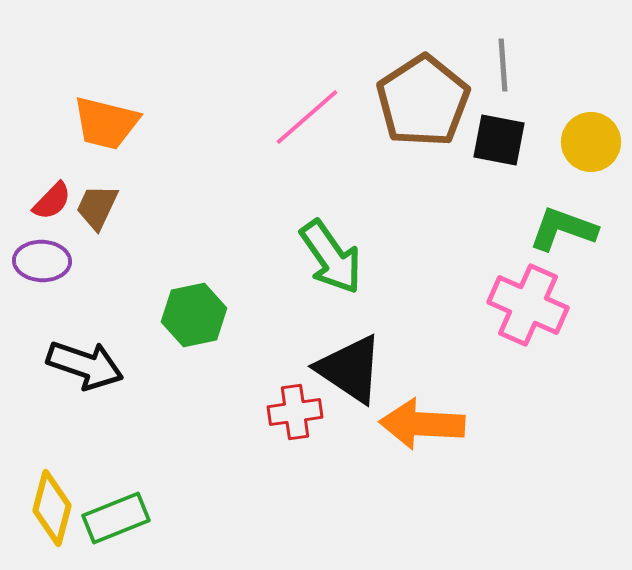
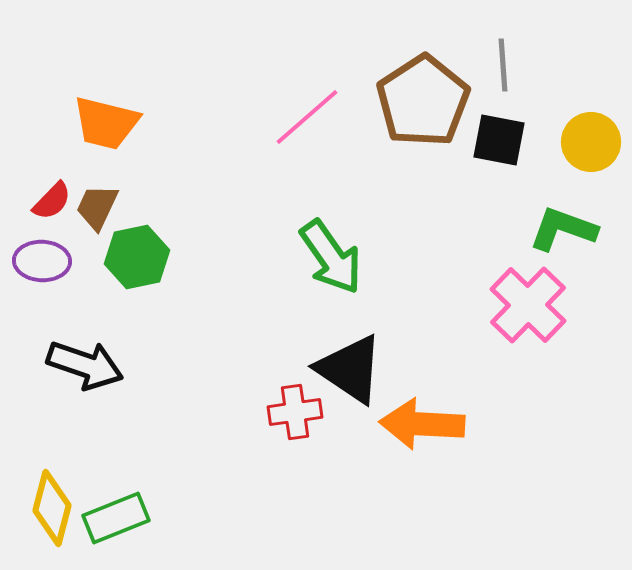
pink cross: rotated 20 degrees clockwise
green hexagon: moved 57 px left, 58 px up
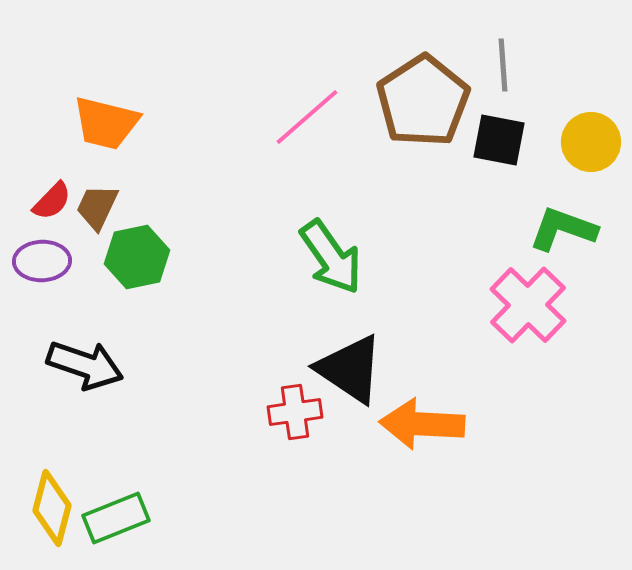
purple ellipse: rotated 4 degrees counterclockwise
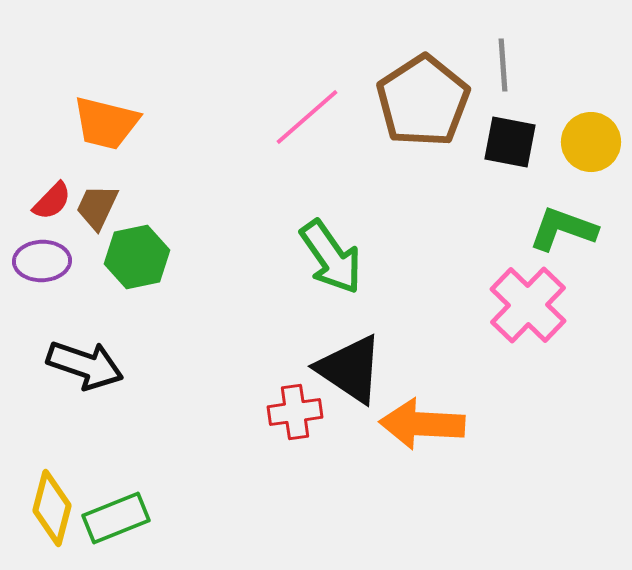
black square: moved 11 px right, 2 px down
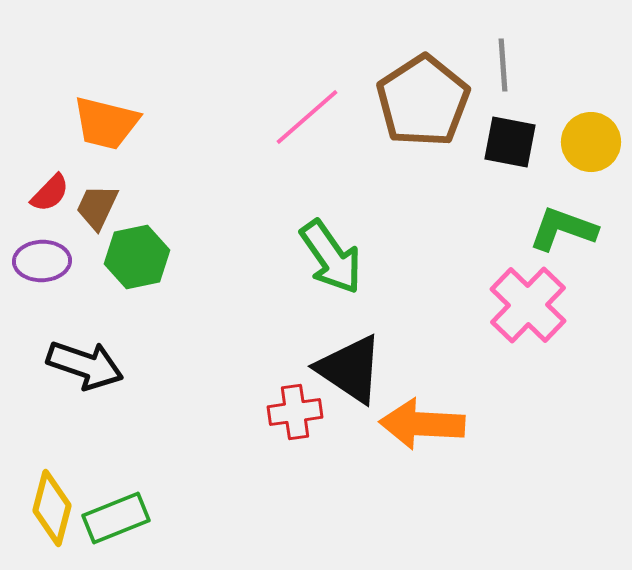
red semicircle: moved 2 px left, 8 px up
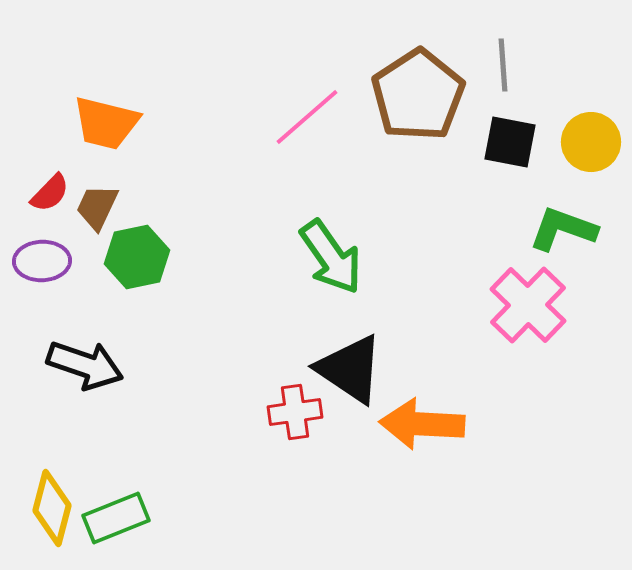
brown pentagon: moved 5 px left, 6 px up
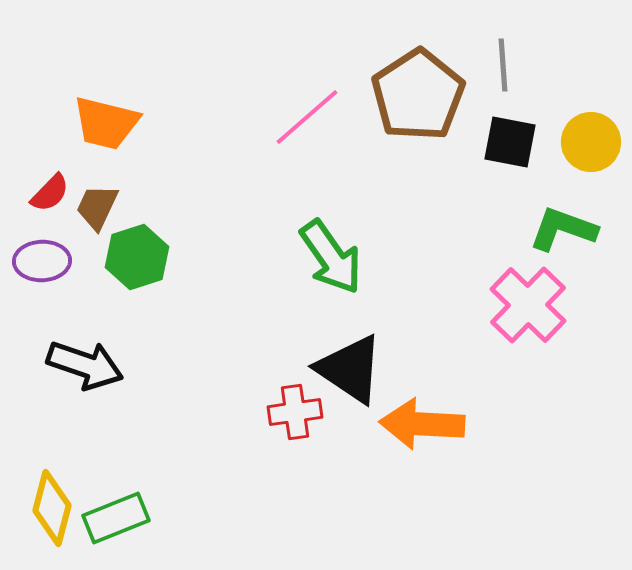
green hexagon: rotated 6 degrees counterclockwise
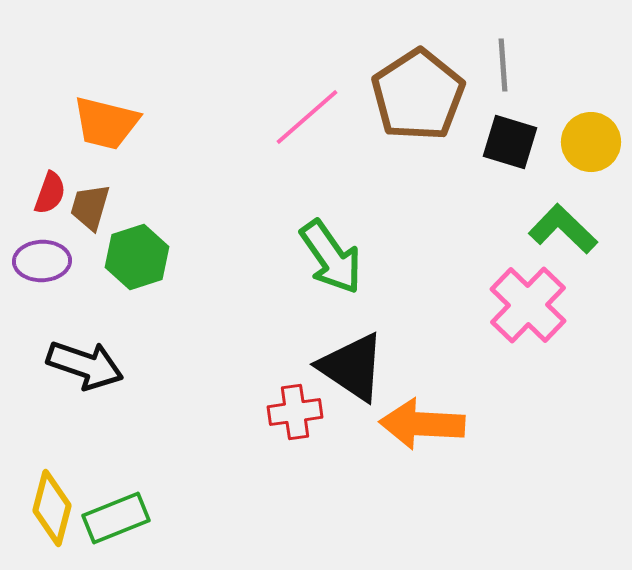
black square: rotated 6 degrees clockwise
red semicircle: rotated 24 degrees counterclockwise
brown trapezoid: moved 7 px left; rotated 9 degrees counterclockwise
green L-shape: rotated 24 degrees clockwise
black triangle: moved 2 px right, 2 px up
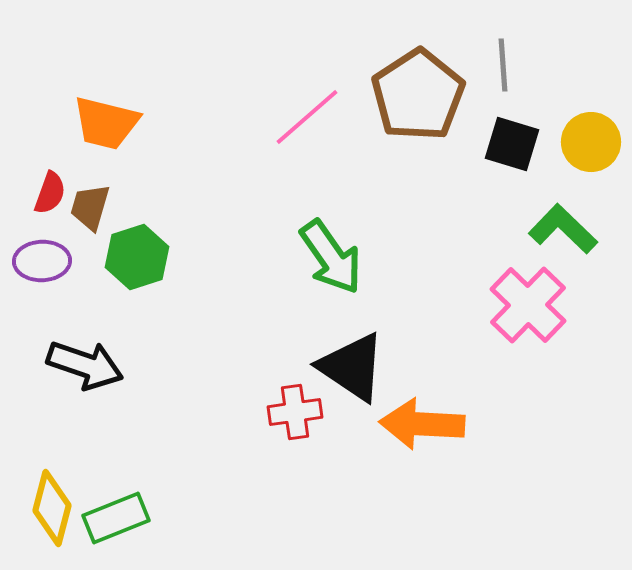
black square: moved 2 px right, 2 px down
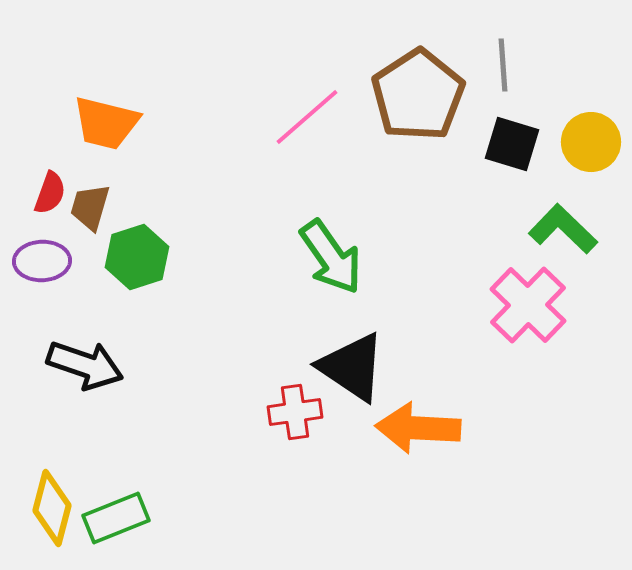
orange arrow: moved 4 px left, 4 px down
